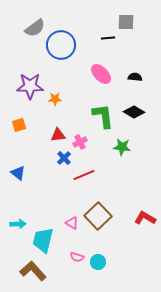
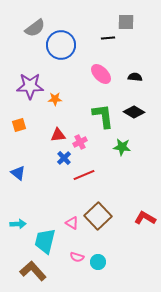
cyan trapezoid: moved 2 px right, 1 px down
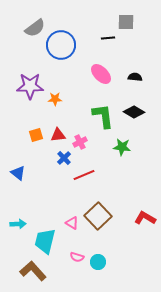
orange square: moved 17 px right, 10 px down
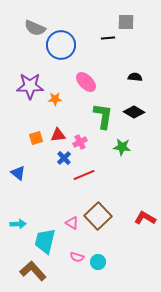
gray semicircle: rotated 60 degrees clockwise
pink ellipse: moved 15 px left, 8 px down
green L-shape: rotated 16 degrees clockwise
orange square: moved 3 px down
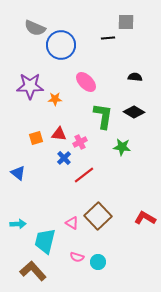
red triangle: moved 1 px right, 1 px up; rotated 14 degrees clockwise
red line: rotated 15 degrees counterclockwise
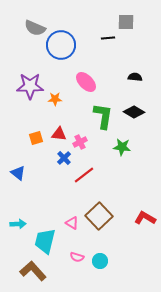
brown square: moved 1 px right
cyan circle: moved 2 px right, 1 px up
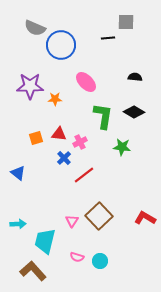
pink triangle: moved 2 px up; rotated 32 degrees clockwise
